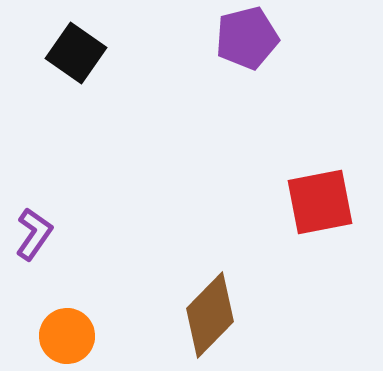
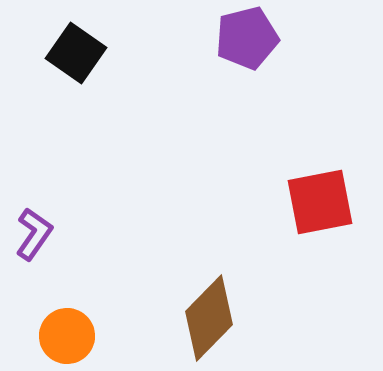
brown diamond: moved 1 px left, 3 px down
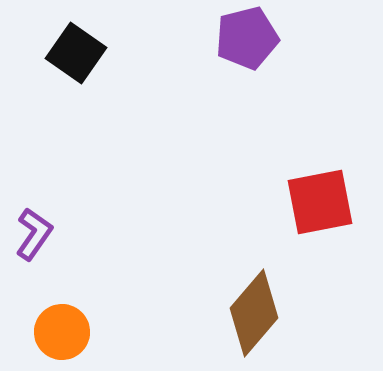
brown diamond: moved 45 px right, 5 px up; rotated 4 degrees counterclockwise
orange circle: moved 5 px left, 4 px up
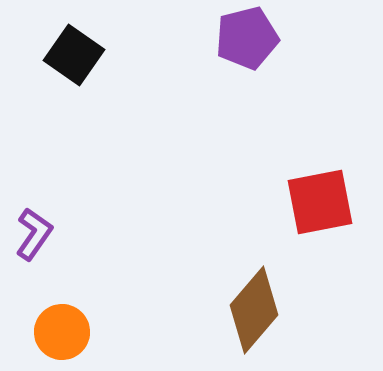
black square: moved 2 px left, 2 px down
brown diamond: moved 3 px up
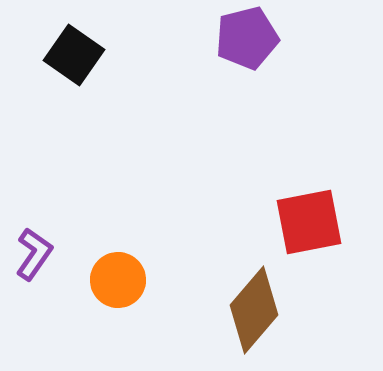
red square: moved 11 px left, 20 px down
purple L-shape: moved 20 px down
orange circle: moved 56 px right, 52 px up
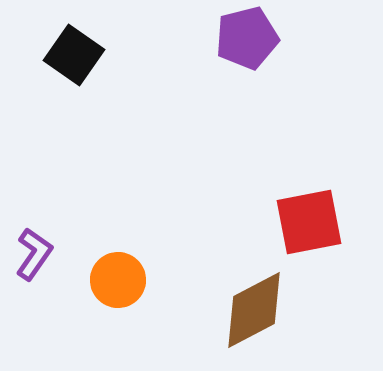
brown diamond: rotated 22 degrees clockwise
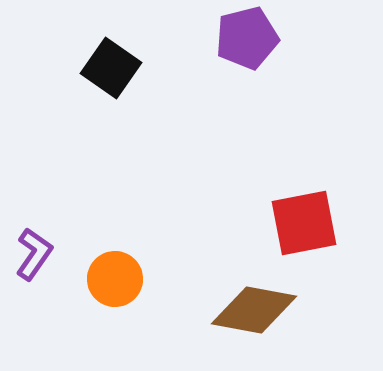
black square: moved 37 px right, 13 px down
red square: moved 5 px left, 1 px down
orange circle: moved 3 px left, 1 px up
brown diamond: rotated 38 degrees clockwise
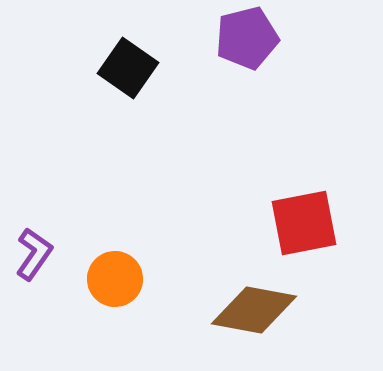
black square: moved 17 px right
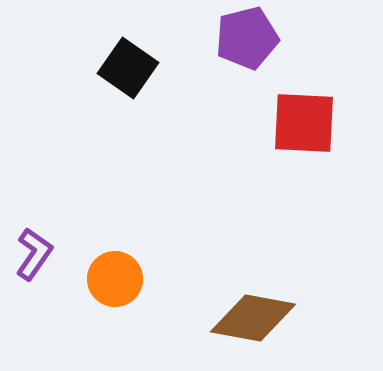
red square: moved 100 px up; rotated 14 degrees clockwise
brown diamond: moved 1 px left, 8 px down
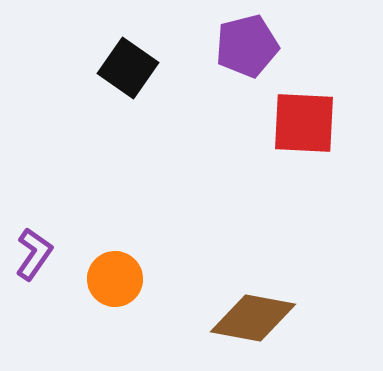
purple pentagon: moved 8 px down
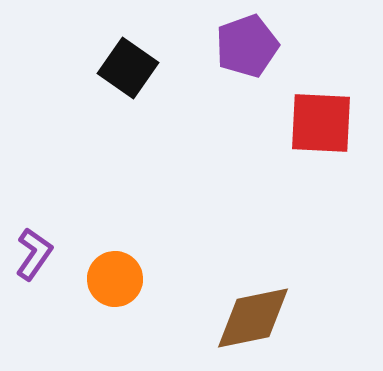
purple pentagon: rotated 6 degrees counterclockwise
red square: moved 17 px right
brown diamond: rotated 22 degrees counterclockwise
